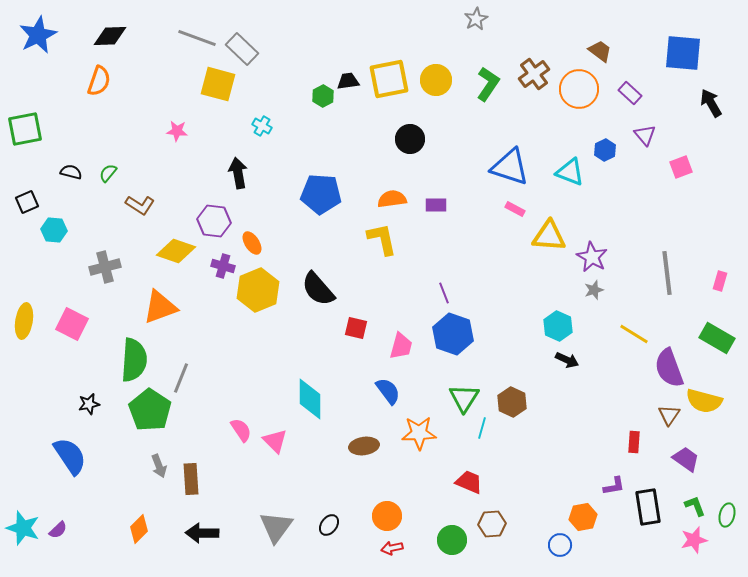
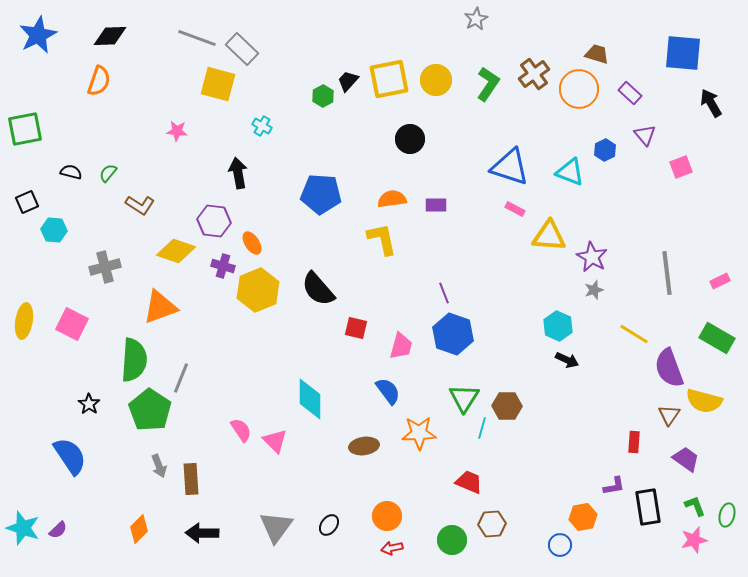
brown trapezoid at (600, 51): moved 3 px left, 3 px down; rotated 20 degrees counterclockwise
black trapezoid at (348, 81): rotated 40 degrees counterclockwise
pink rectangle at (720, 281): rotated 48 degrees clockwise
brown hexagon at (512, 402): moved 5 px left, 4 px down; rotated 24 degrees counterclockwise
black star at (89, 404): rotated 25 degrees counterclockwise
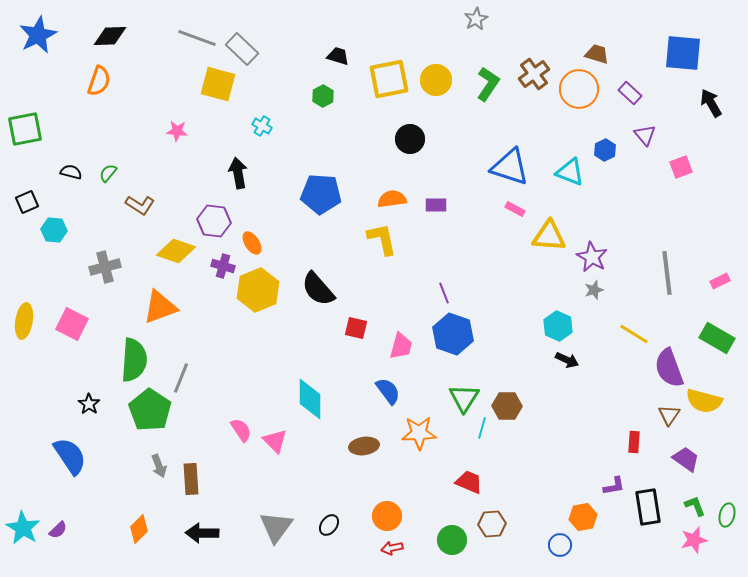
black trapezoid at (348, 81): moved 10 px left, 25 px up; rotated 65 degrees clockwise
cyan star at (23, 528): rotated 12 degrees clockwise
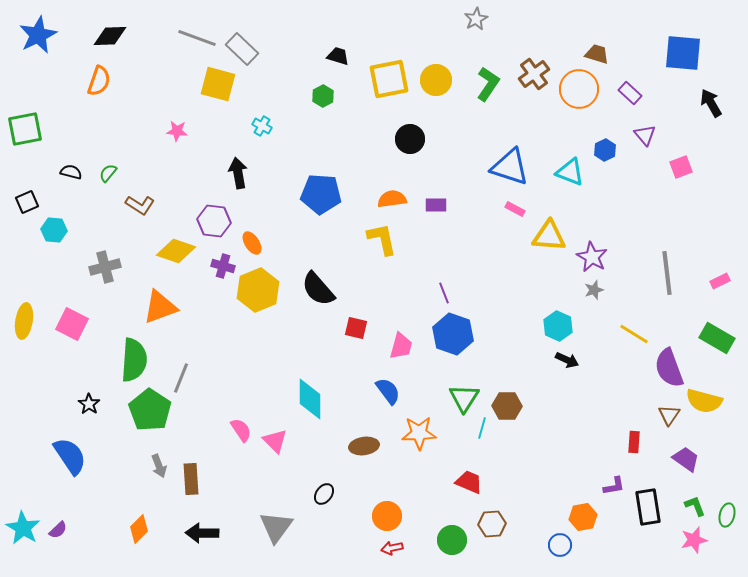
black ellipse at (329, 525): moved 5 px left, 31 px up
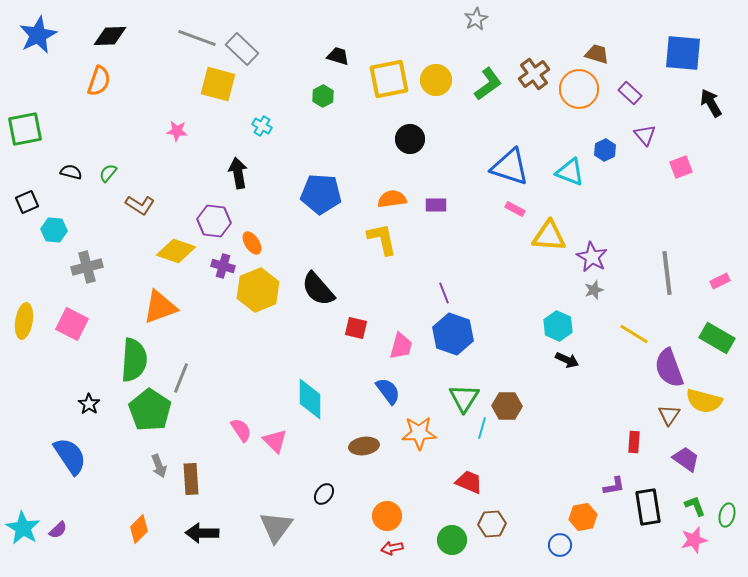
green L-shape at (488, 84): rotated 20 degrees clockwise
gray cross at (105, 267): moved 18 px left
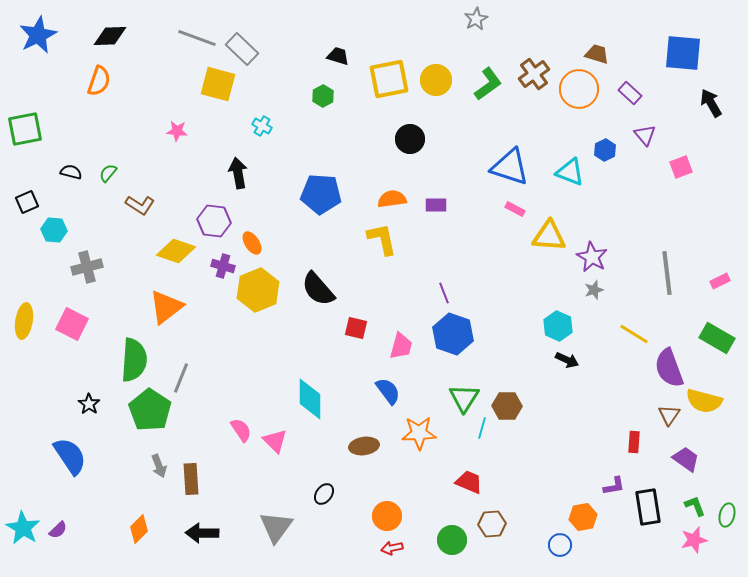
orange triangle at (160, 307): moved 6 px right; rotated 18 degrees counterclockwise
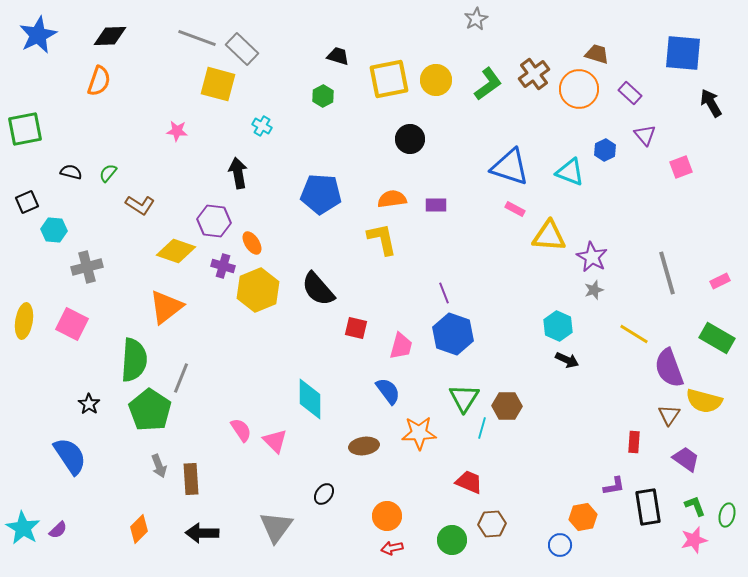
gray line at (667, 273): rotated 9 degrees counterclockwise
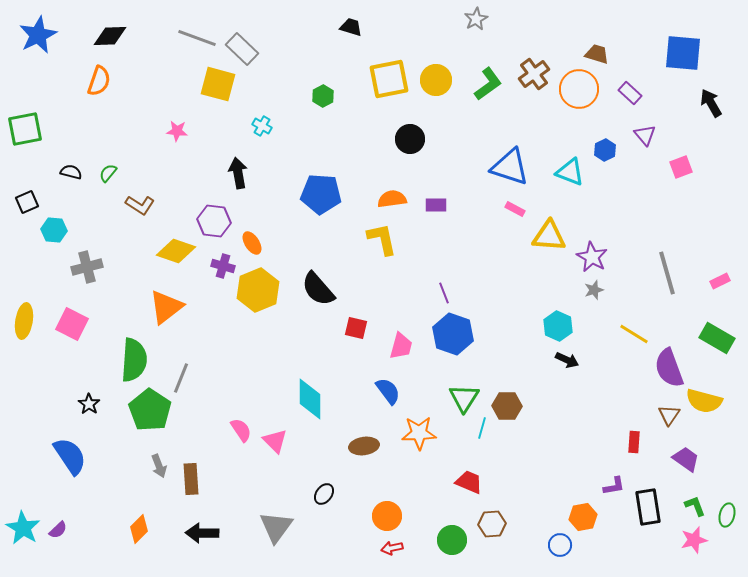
black trapezoid at (338, 56): moved 13 px right, 29 px up
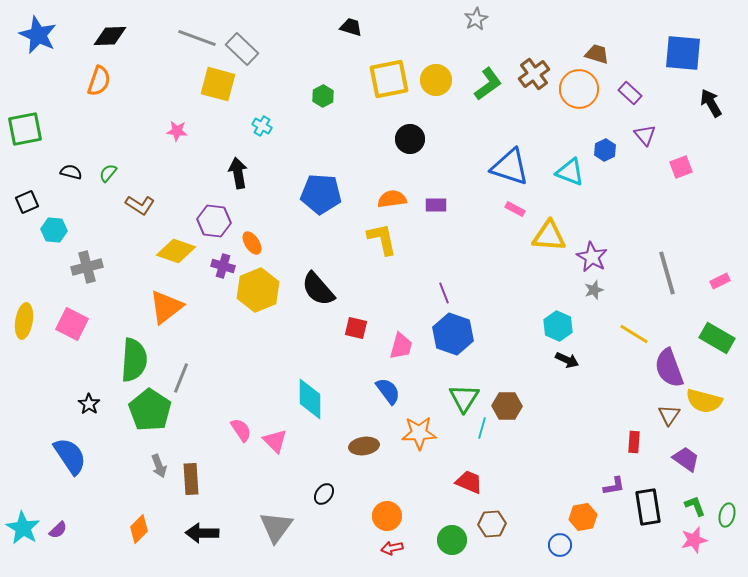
blue star at (38, 35): rotated 21 degrees counterclockwise
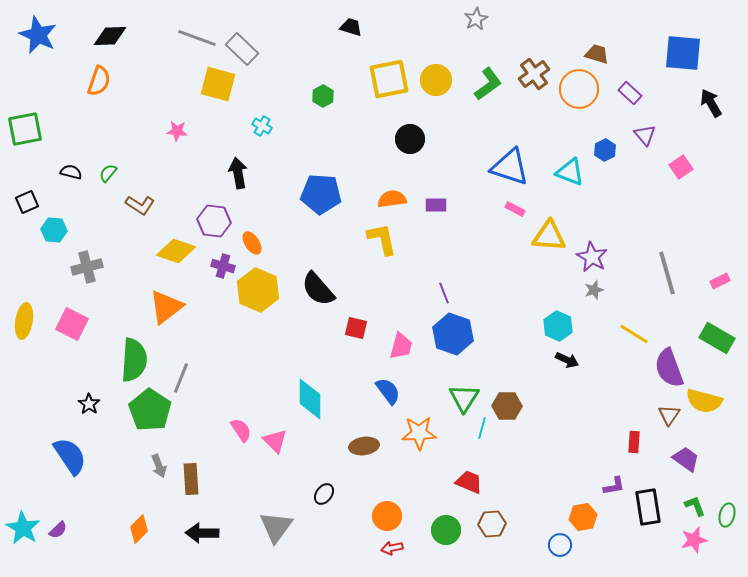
pink square at (681, 167): rotated 15 degrees counterclockwise
yellow hexagon at (258, 290): rotated 15 degrees counterclockwise
green circle at (452, 540): moved 6 px left, 10 px up
